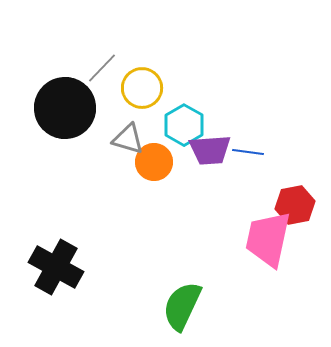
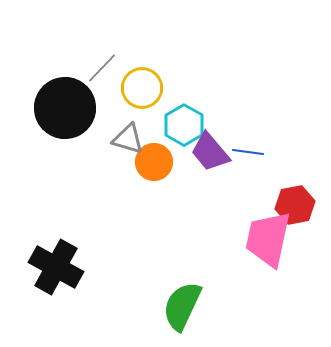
purple trapezoid: moved 2 px down; rotated 54 degrees clockwise
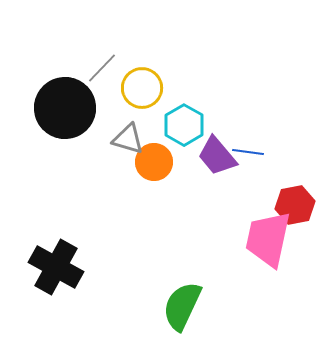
purple trapezoid: moved 7 px right, 4 px down
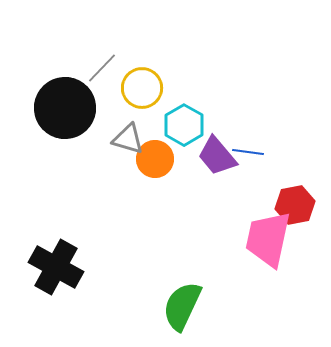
orange circle: moved 1 px right, 3 px up
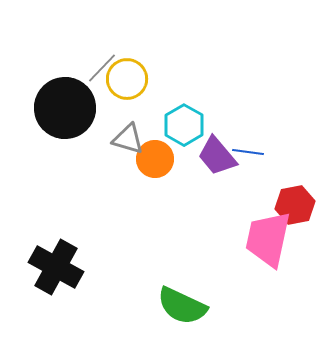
yellow circle: moved 15 px left, 9 px up
green semicircle: rotated 90 degrees counterclockwise
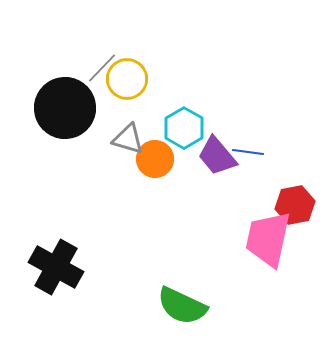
cyan hexagon: moved 3 px down
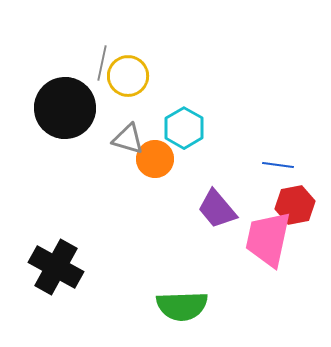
gray line: moved 5 px up; rotated 32 degrees counterclockwise
yellow circle: moved 1 px right, 3 px up
blue line: moved 30 px right, 13 px down
purple trapezoid: moved 53 px down
green semicircle: rotated 27 degrees counterclockwise
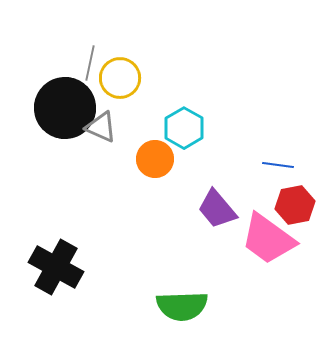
gray line: moved 12 px left
yellow circle: moved 8 px left, 2 px down
gray triangle: moved 27 px left, 12 px up; rotated 8 degrees clockwise
pink trapezoid: rotated 66 degrees counterclockwise
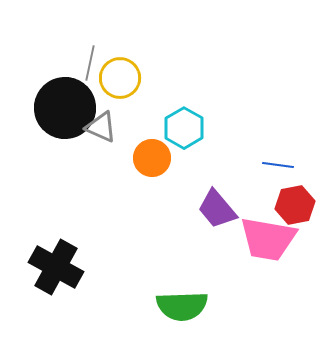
orange circle: moved 3 px left, 1 px up
pink trapezoid: rotated 26 degrees counterclockwise
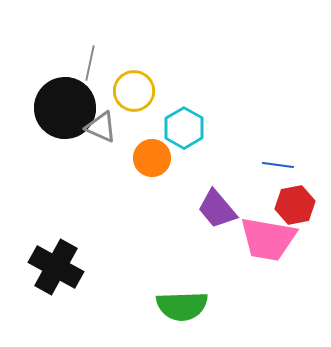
yellow circle: moved 14 px right, 13 px down
